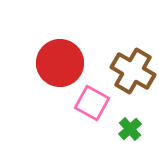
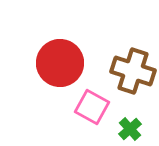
brown cross: rotated 12 degrees counterclockwise
pink square: moved 4 px down
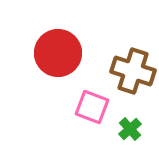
red circle: moved 2 px left, 10 px up
pink square: rotated 8 degrees counterclockwise
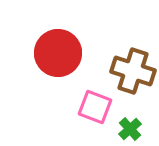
pink square: moved 3 px right
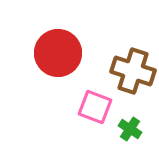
green cross: rotated 15 degrees counterclockwise
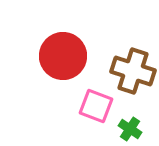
red circle: moved 5 px right, 3 px down
pink square: moved 1 px right, 1 px up
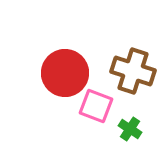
red circle: moved 2 px right, 17 px down
